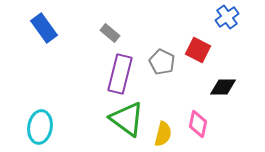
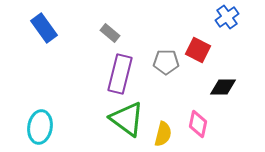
gray pentagon: moved 4 px right; rotated 25 degrees counterclockwise
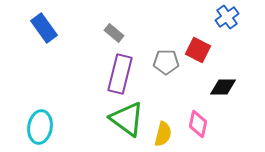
gray rectangle: moved 4 px right
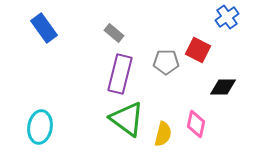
pink diamond: moved 2 px left
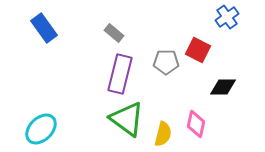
cyan ellipse: moved 1 px right, 2 px down; rotated 36 degrees clockwise
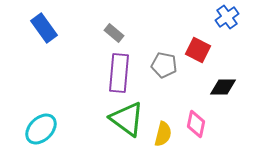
gray pentagon: moved 2 px left, 3 px down; rotated 10 degrees clockwise
purple rectangle: moved 1 px left, 1 px up; rotated 9 degrees counterclockwise
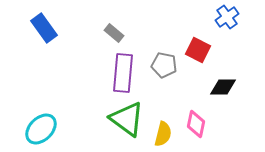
purple rectangle: moved 4 px right
